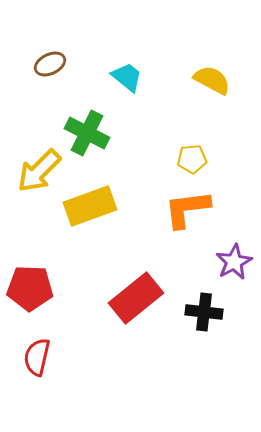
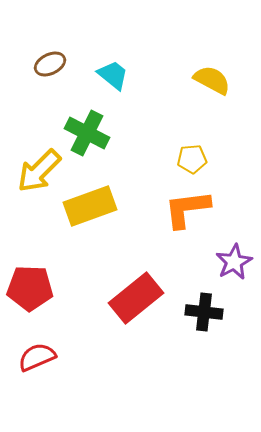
cyan trapezoid: moved 14 px left, 2 px up
red semicircle: rotated 54 degrees clockwise
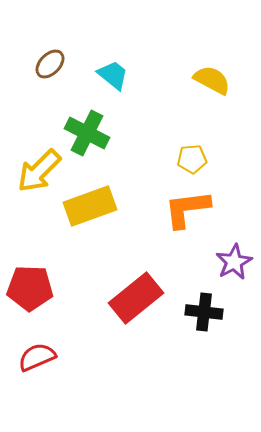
brown ellipse: rotated 20 degrees counterclockwise
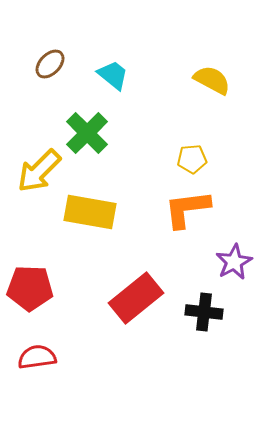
green cross: rotated 18 degrees clockwise
yellow rectangle: moved 6 px down; rotated 30 degrees clockwise
red semicircle: rotated 15 degrees clockwise
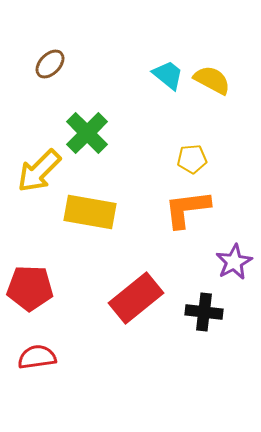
cyan trapezoid: moved 55 px right
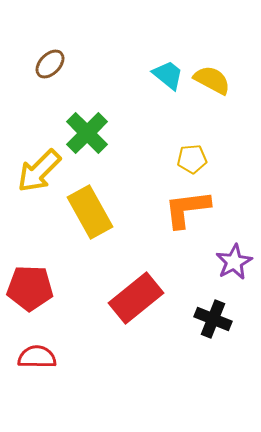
yellow rectangle: rotated 51 degrees clockwise
black cross: moved 9 px right, 7 px down; rotated 15 degrees clockwise
red semicircle: rotated 9 degrees clockwise
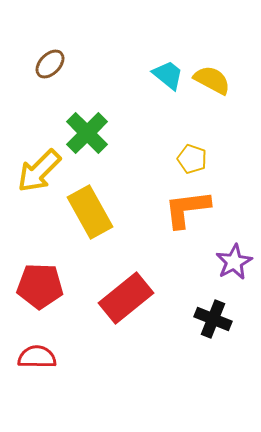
yellow pentagon: rotated 24 degrees clockwise
red pentagon: moved 10 px right, 2 px up
red rectangle: moved 10 px left
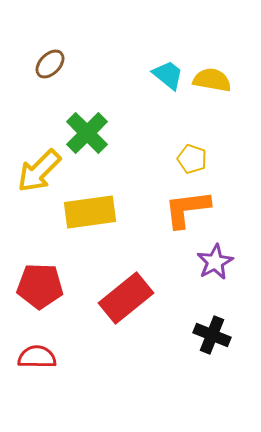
yellow semicircle: rotated 18 degrees counterclockwise
yellow rectangle: rotated 69 degrees counterclockwise
purple star: moved 19 px left
black cross: moved 1 px left, 16 px down
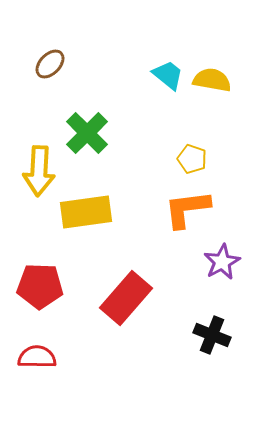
yellow arrow: rotated 42 degrees counterclockwise
yellow rectangle: moved 4 px left
purple star: moved 7 px right
red rectangle: rotated 10 degrees counterclockwise
